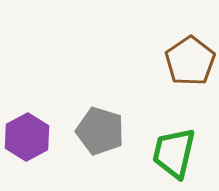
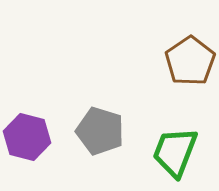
purple hexagon: rotated 18 degrees counterclockwise
green trapezoid: moved 1 px right, 1 px up; rotated 8 degrees clockwise
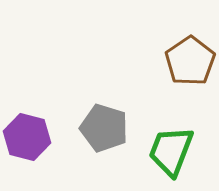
gray pentagon: moved 4 px right, 3 px up
green trapezoid: moved 4 px left, 1 px up
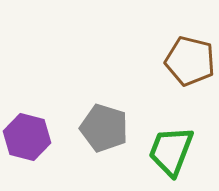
brown pentagon: rotated 24 degrees counterclockwise
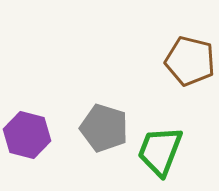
purple hexagon: moved 2 px up
green trapezoid: moved 11 px left
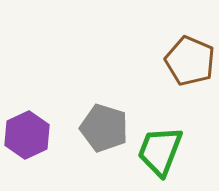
brown pentagon: rotated 9 degrees clockwise
purple hexagon: rotated 21 degrees clockwise
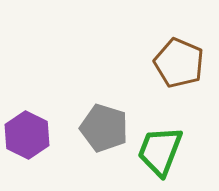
brown pentagon: moved 11 px left, 2 px down
purple hexagon: rotated 9 degrees counterclockwise
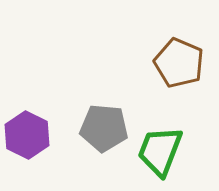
gray pentagon: rotated 12 degrees counterclockwise
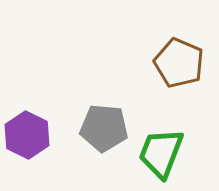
green trapezoid: moved 1 px right, 2 px down
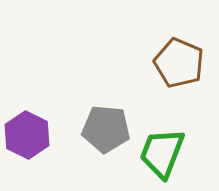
gray pentagon: moved 2 px right, 1 px down
green trapezoid: moved 1 px right
